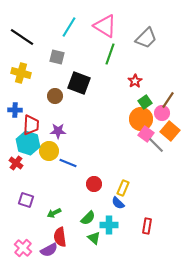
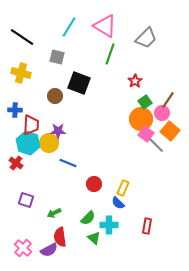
yellow circle: moved 8 px up
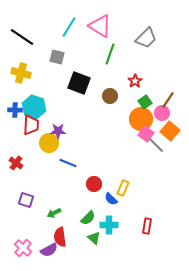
pink triangle: moved 5 px left
brown circle: moved 55 px right
cyan hexagon: moved 6 px right, 36 px up
blue semicircle: moved 7 px left, 4 px up
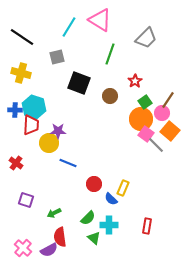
pink triangle: moved 6 px up
gray square: rotated 28 degrees counterclockwise
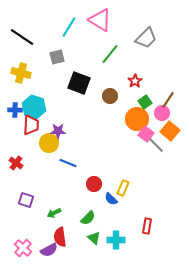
green line: rotated 20 degrees clockwise
orange circle: moved 4 px left
cyan cross: moved 7 px right, 15 px down
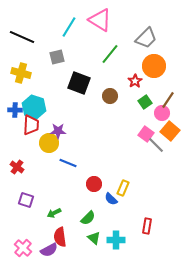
black line: rotated 10 degrees counterclockwise
orange circle: moved 17 px right, 53 px up
red cross: moved 1 px right, 4 px down
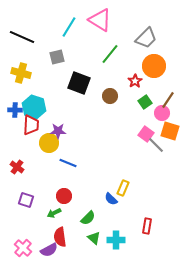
orange square: rotated 24 degrees counterclockwise
red circle: moved 30 px left, 12 px down
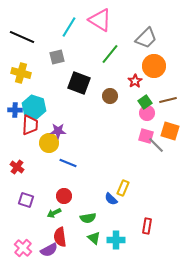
brown line: rotated 42 degrees clockwise
pink circle: moved 15 px left
red trapezoid: moved 1 px left
pink square: moved 2 px down; rotated 21 degrees counterclockwise
green semicircle: rotated 35 degrees clockwise
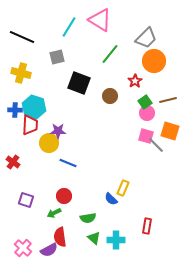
orange circle: moved 5 px up
red cross: moved 4 px left, 5 px up
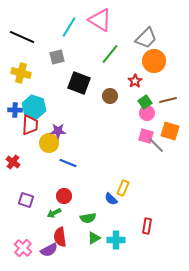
green triangle: rotated 48 degrees clockwise
